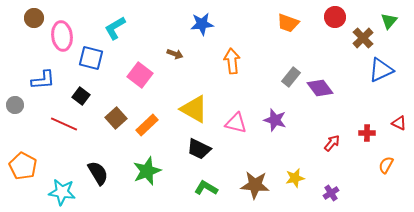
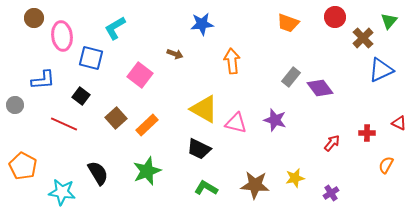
yellow triangle: moved 10 px right
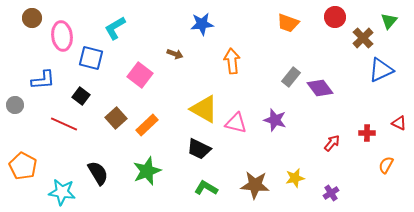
brown circle: moved 2 px left
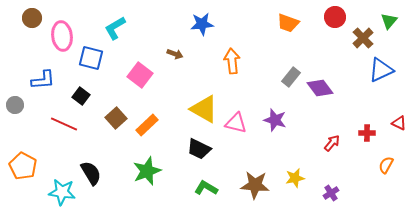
black semicircle: moved 7 px left
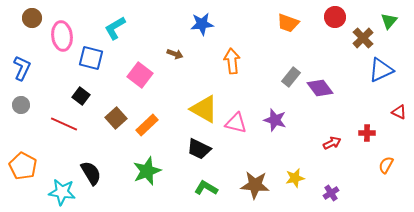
blue L-shape: moved 21 px left, 12 px up; rotated 60 degrees counterclockwise
gray circle: moved 6 px right
red triangle: moved 11 px up
red arrow: rotated 24 degrees clockwise
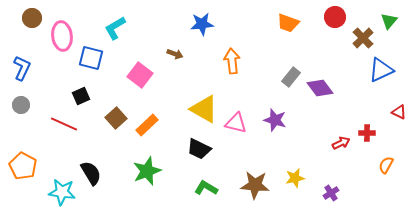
black square: rotated 30 degrees clockwise
red arrow: moved 9 px right
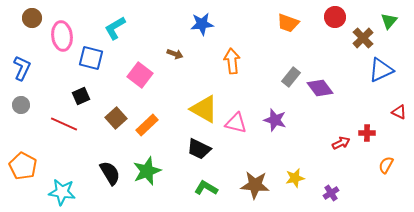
black semicircle: moved 19 px right
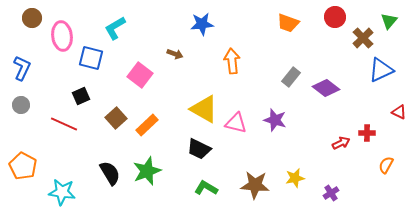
purple diamond: moved 6 px right; rotated 16 degrees counterclockwise
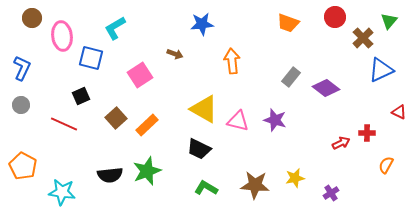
pink square: rotated 20 degrees clockwise
pink triangle: moved 2 px right, 2 px up
black semicircle: moved 2 px down; rotated 115 degrees clockwise
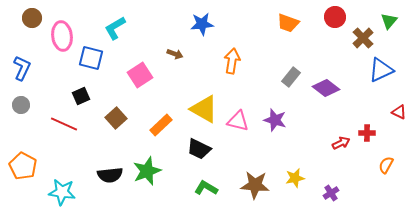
orange arrow: rotated 15 degrees clockwise
orange rectangle: moved 14 px right
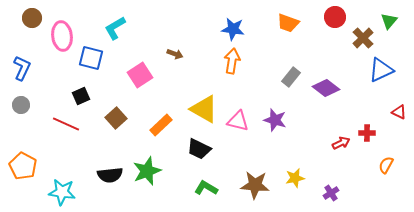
blue star: moved 31 px right, 5 px down; rotated 15 degrees clockwise
red line: moved 2 px right
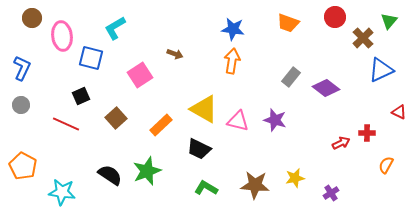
black semicircle: rotated 140 degrees counterclockwise
